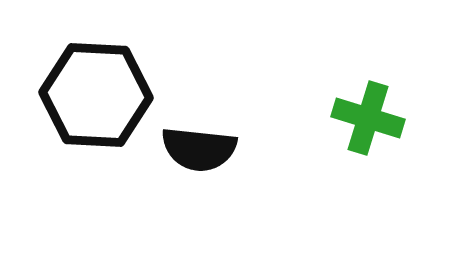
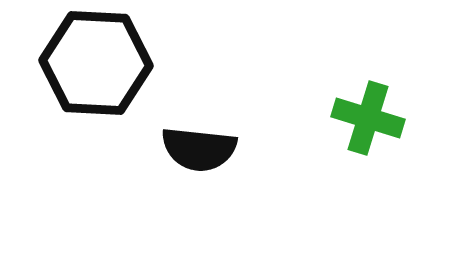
black hexagon: moved 32 px up
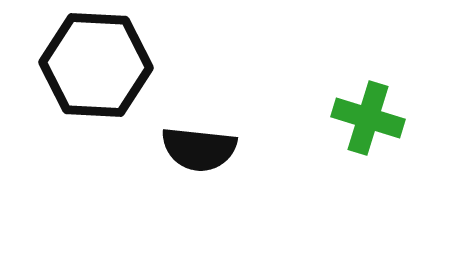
black hexagon: moved 2 px down
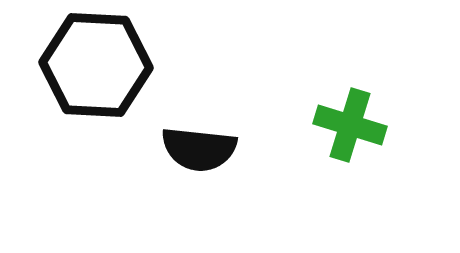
green cross: moved 18 px left, 7 px down
